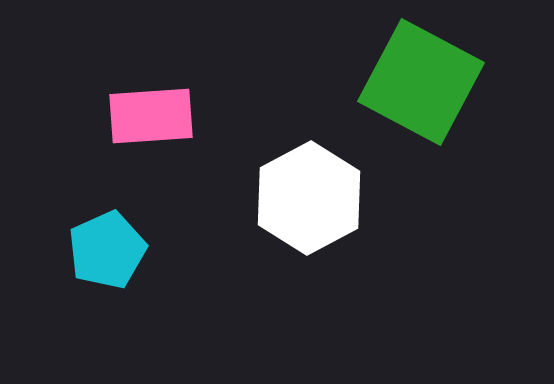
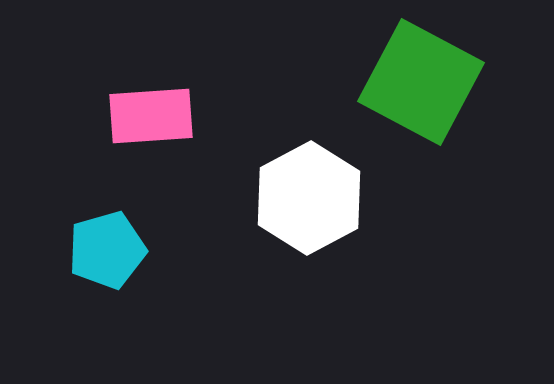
cyan pentagon: rotated 8 degrees clockwise
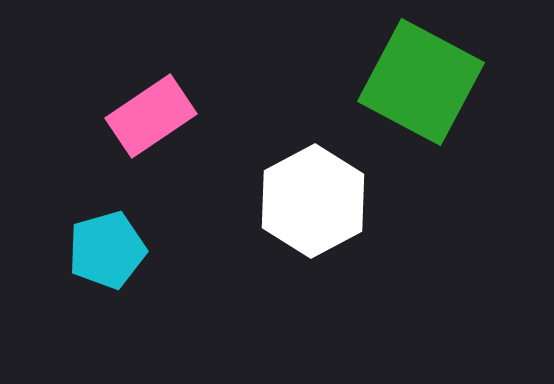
pink rectangle: rotated 30 degrees counterclockwise
white hexagon: moved 4 px right, 3 px down
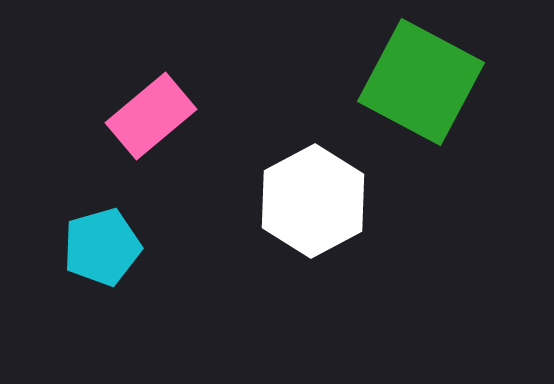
pink rectangle: rotated 6 degrees counterclockwise
cyan pentagon: moved 5 px left, 3 px up
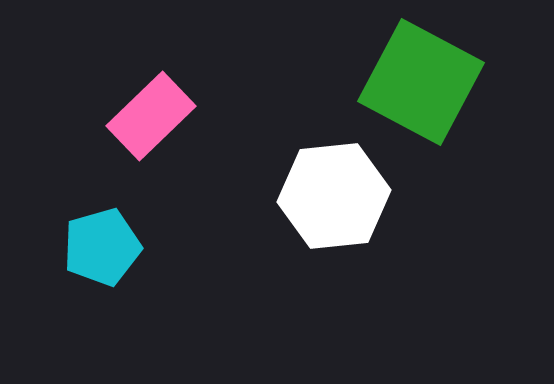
pink rectangle: rotated 4 degrees counterclockwise
white hexagon: moved 21 px right, 5 px up; rotated 22 degrees clockwise
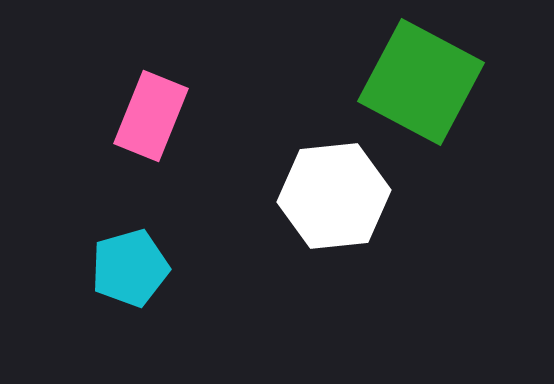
pink rectangle: rotated 24 degrees counterclockwise
cyan pentagon: moved 28 px right, 21 px down
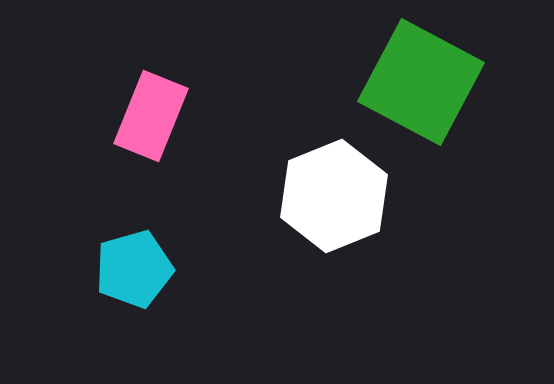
white hexagon: rotated 16 degrees counterclockwise
cyan pentagon: moved 4 px right, 1 px down
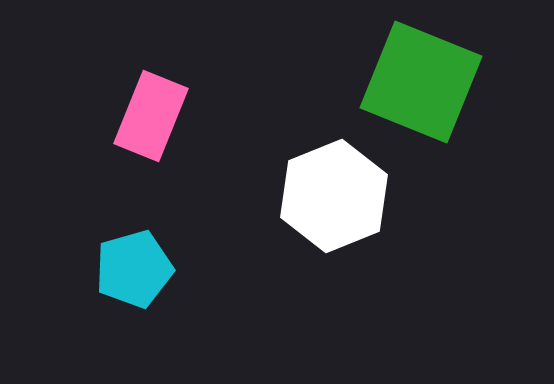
green square: rotated 6 degrees counterclockwise
